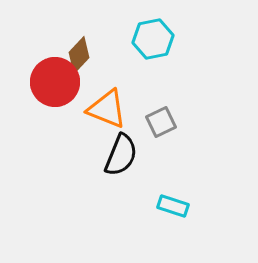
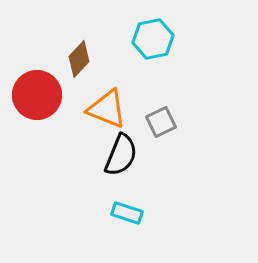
brown diamond: moved 4 px down
red circle: moved 18 px left, 13 px down
cyan rectangle: moved 46 px left, 7 px down
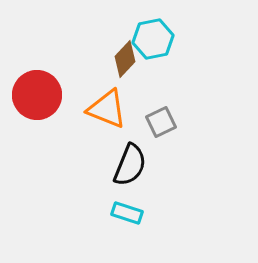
brown diamond: moved 46 px right
black semicircle: moved 9 px right, 10 px down
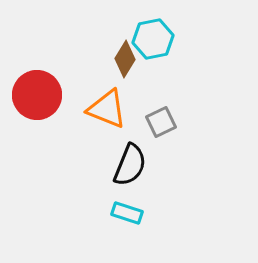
brown diamond: rotated 12 degrees counterclockwise
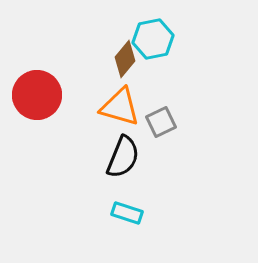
brown diamond: rotated 9 degrees clockwise
orange triangle: moved 13 px right, 2 px up; rotated 6 degrees counterclockwise
black semicircle: moved 7 px left, 8 px up
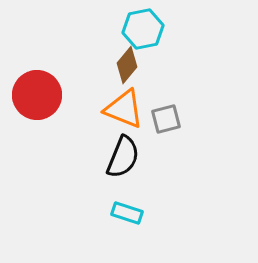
cyan hexagon: moved 10 px left, 10 px up
brown diamond: moved 2 px right, 6 px down
orange triangle: moved 4 px right, 2 px down; rotated 6 degrees clockwise
gray square: moved 5 px right, 3 px up; rotated 12 degrees clockwise
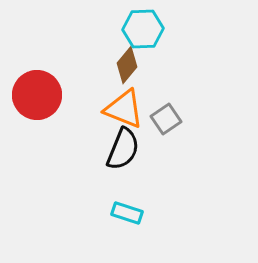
cyan hexagon: rotated 9 degrees clockwise
gray square: rotated 20 degrees counterclockwise
black semicircle: moved 8 px up
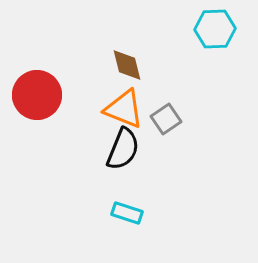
cyan hexagon: moved 72 px right
brown diamond: rotated 54 degrees counterclockwise
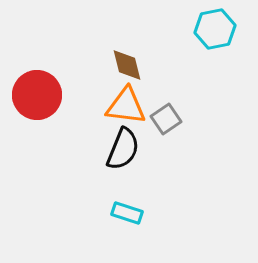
cyan hexagon: rotated 9 degrees counterclockwise
orange triangle: moved 2 px right, 3 px up; rotated 15 degrees counterclockwise
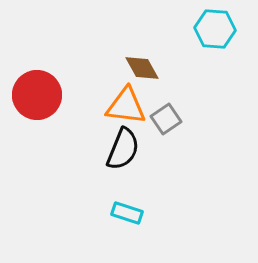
cyan hexagon: rotated 15 degrees clockwise
brown diamond: moved 15 px right, 3 px down; rotated 15 degrees counterclockwise
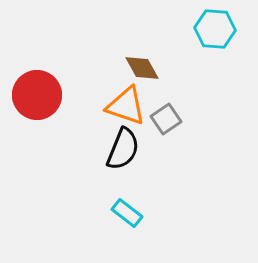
orange triangle: rotated 12 degrees clockwise
cyan rectangle: rotated 20 degrees clockwise
